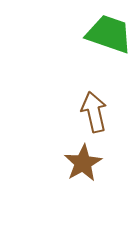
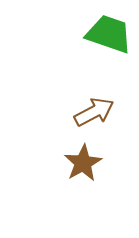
brown arrow: rotated 75 degrees clockwise
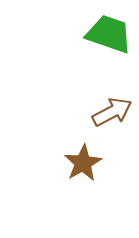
brown arrow: moved 18 px right
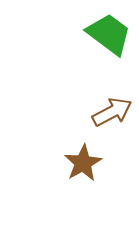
green trapezoid: rotated 18 degrees clockwise
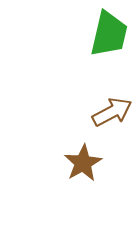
green trapezoid: rotated 66 degrees clockwise
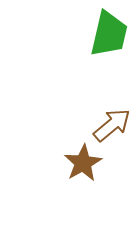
brown arrow: moved 13 px down; rotated 12 degrees counterclockwise
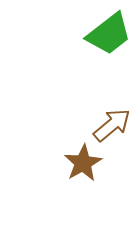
green trapezoid: rotated 39 degrees clockwise
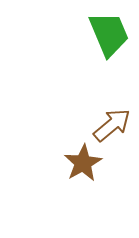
green trapezoid: rotated 75 degrees counterclockwise
